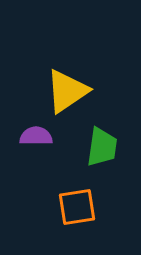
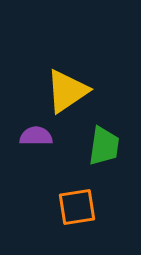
green trapezoid: moved 2 px right, 1 px up
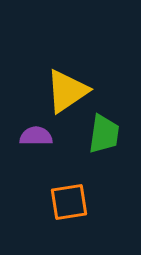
green trapezoid: moved 12 px up
orange square: moved 8 px left, 5 px up
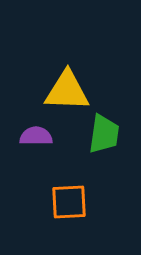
yellow triangle: rotated 36 degrees clockwise
orange square: rotated 6 degrees clockwise
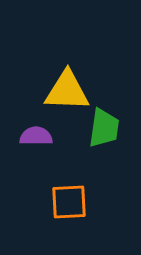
green trapezoid: moved 6 px up
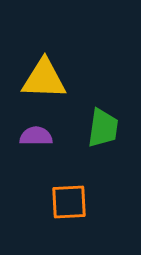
yellow triangle: moved 23 px left, 12 px up
green trapezoid: moved 1 px left
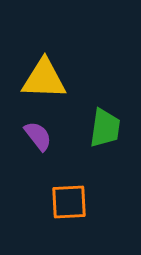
green trapezoid: moved 2 px right
purple semicircle: moved 2 px right; rotated 52 degrees clockwise
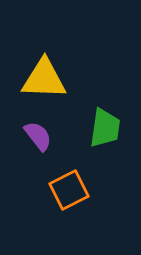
orange square: moved 12 px up; rotated 24 degrees counterclockwise
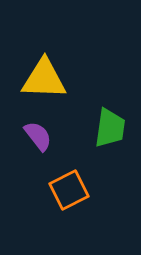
green trapezoid: moved 5 px right
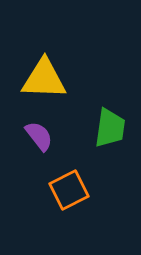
purple semicircle: moved 1 px right
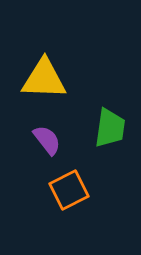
purple semicircle: moved 8 px right, 4 px down
